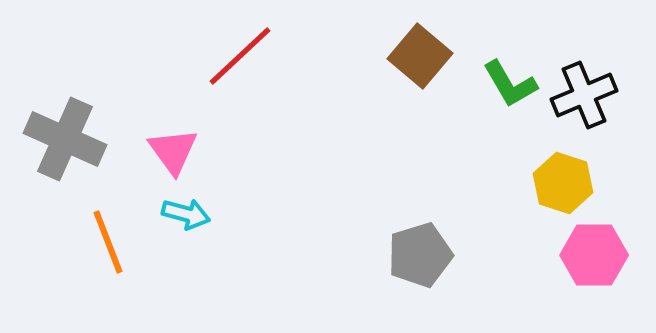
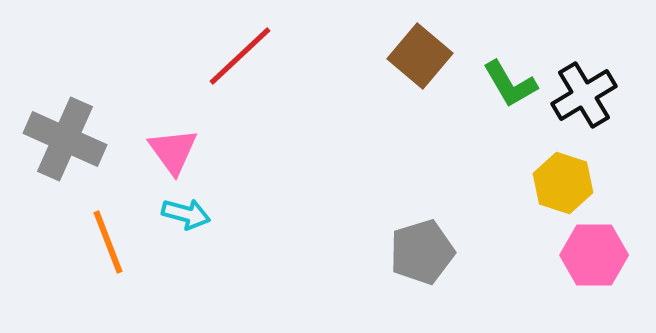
black cross: rotated 8 degrees counterclockwise
gray pentagon: moved 2 px right, 3 px up
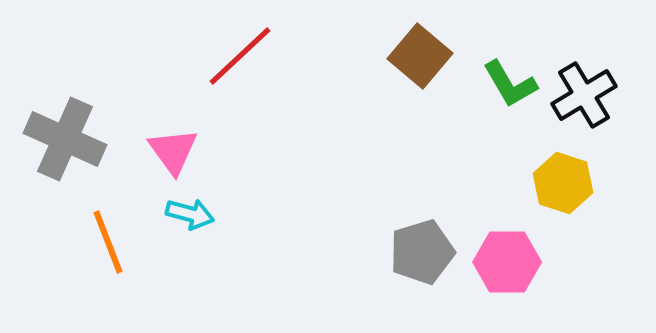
cyan arrow: moved 4 px right
pink hexagon: moved 87 px left, 7 px down
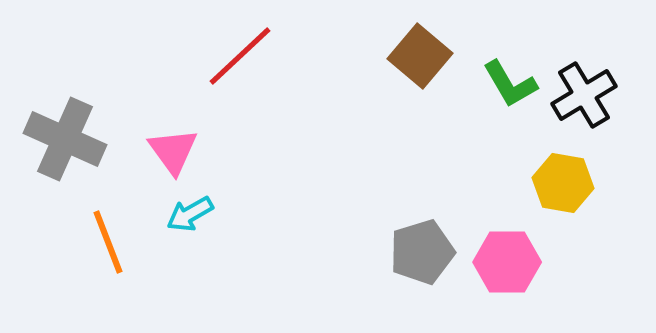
yellow hexagon: rotated 8 degrees counterclockwise
cyan arrow: rotated 135 degrees clockwise
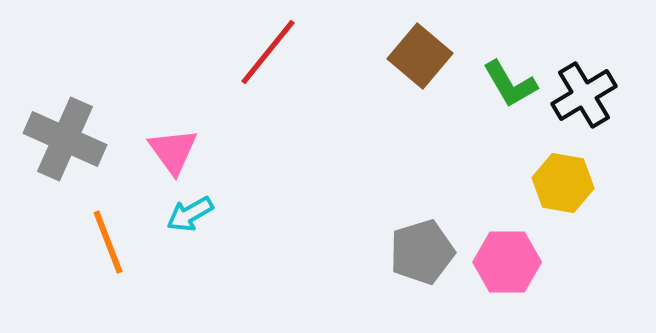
red line: moved 28 px right, 4 px up; rotated 8 degrees counterclockwise
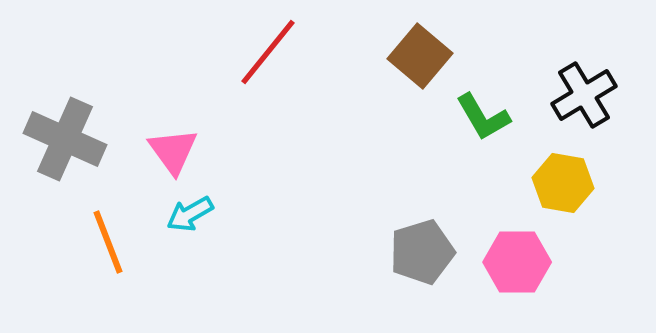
green L-shape: moved 27 px left, 33 px down
pink hexagon: moved 10 px right
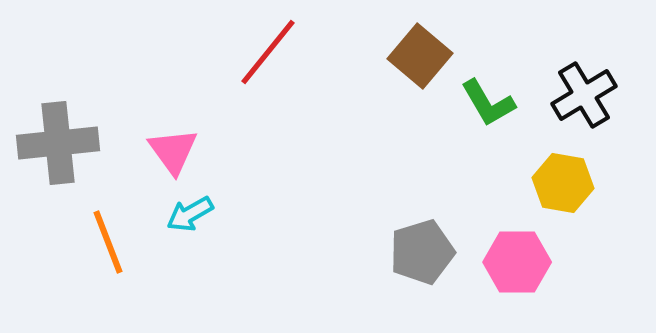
green L-shape: moved 5 px right, 14 px up
gray cross: moved 7 px left, 4 px down; rotated 30 degrees counterclockwise
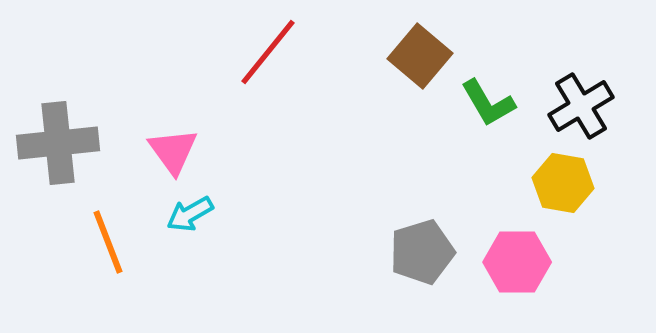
black cross: moved 3 px left, 11 px down
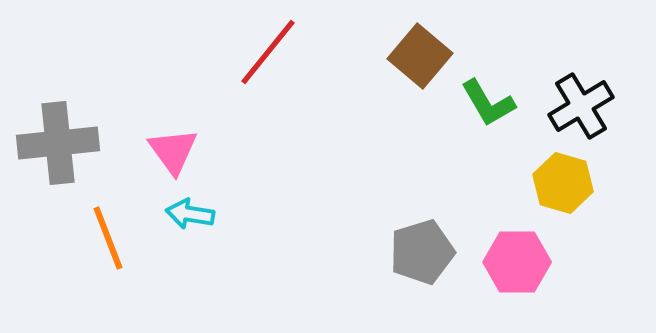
yellow hexagon: rotated 6 degrees clockwise
cyan arrow: rotated 39 degrees clockwise
orange line: moved 4 px up
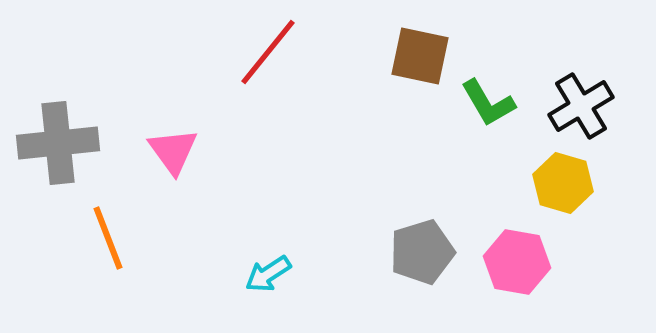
brown square: rotated 28 degrees counterclockwise
cyan arrow: moved 78 px right, 60 px down; rotated 42 degrees counterclockwise
pink hexagon: rotated 10 degrees clockwise
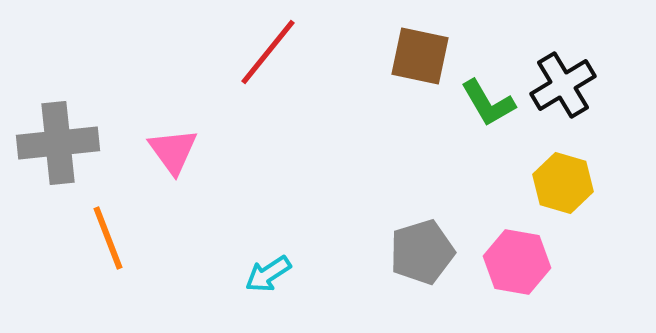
black cross: moved 18 px left, 21 px up
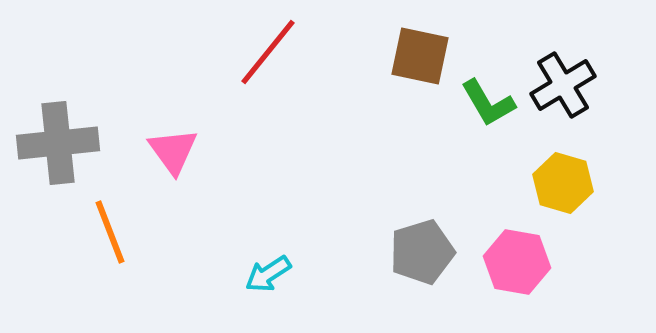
orange line: moved 2 px right, 6 px up
